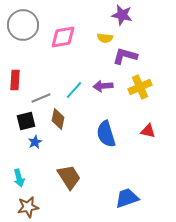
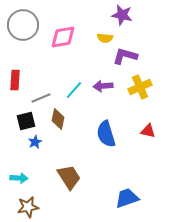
cyan arrow: rotated 72 degrees counterclockwise
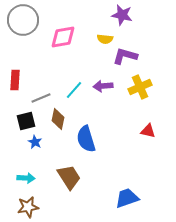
gray circle: moved 5 px up
yellow semicircle: moved 1 px down
blue semicircle: moved 20 px left, 5 px down
blue star: rotated 16 degrees counterclockwise
cyan arrow: moved 7 px right
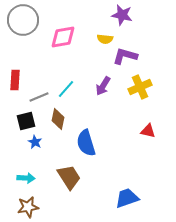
purple arrow: rotated 54 degrees counterclockwise
cyan line: moved 8 px left, 1 px up
gray line: moved 2 px left, 1 px up
blue semicircle: moved 4 px down
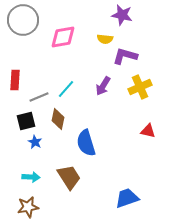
cyan arrow: moved 5 px right, 1 px up
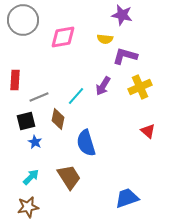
cyan line: moved 10 px right, 7 px down
red triangle: rotated 28 degrees clockwise
cyan arrow: rotated 48 degrees counterclockwise
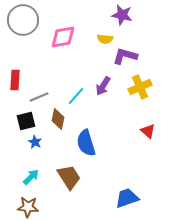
brown star: rotated 15 degrees clockwise
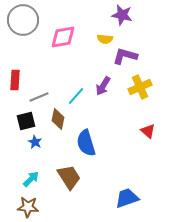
cyan arrow: moved 2 px down
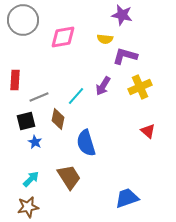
brown star: rotated 15 degrees counterclockwise
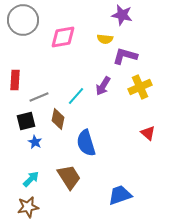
red triangle: moved 2 px down
blue trapezoid: moved 7 px left, 3 px up
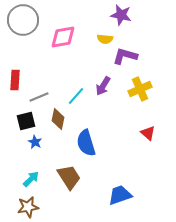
purple star: moved 1 px left
yellow cross: moved 2 px down
